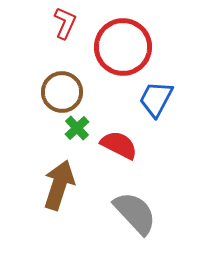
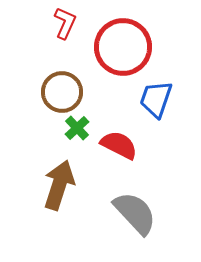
blue trapezoid: rotated 9 degrees counterclockwise
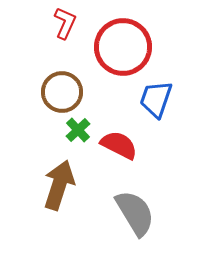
green cross: moved 1 px right, 2 px down
gray semicircle: rotated 12 degrees clockwise
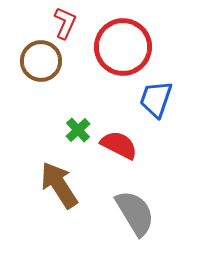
brown circle: moved 21 px left, 31 px up
brown arrow: rotated 51 degrees counterclockwise
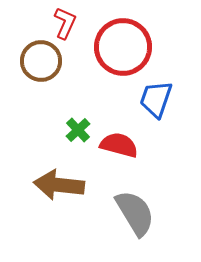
red semicircle: rotated 12 degrees counterclockwise
brown arrow: rotated 51 degrees counterclockwise
